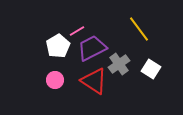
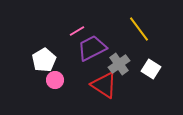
white pentagon: moved 14 px left, 14 px down
red triangle: moved 10 px right, 4 px down
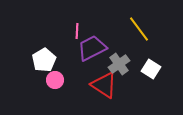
pink line: rotated 56 degrees counterclockwise
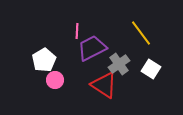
yellow line: moved 2 px right, 4 px down
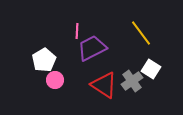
gray cross: moved 13 px right, 17 px down
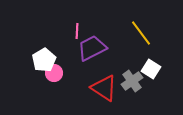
pink circle: moved 1 px left, 7 px up
red triangle: moved 3 px down
